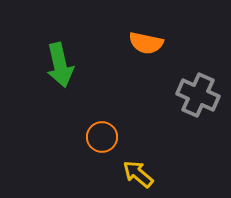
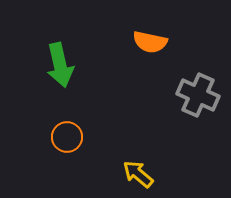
orange semicircle: moved 4 px right, 1 px up
orange circle: moved 35 px left
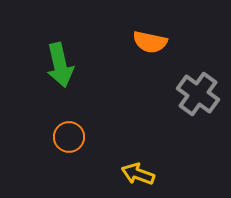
gray cross: moved 1 px up; rotated 12 degrees clockwise
orange circle: moved 2 px right
yellow arrow: rotated 20 degrees counterclockwise
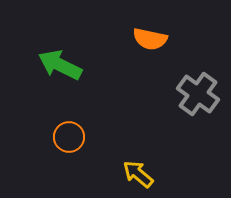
orange semicircle: moved 3 px up
green arrow: rotated 129 degrees clockwise
yellow arrow: rotated 20 degrees clockwise
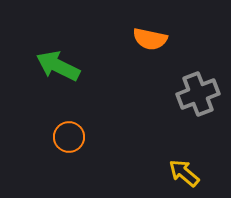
green arrow: moved 2 px left, 1 px down
gray cross: rotated 33 degrees clockwise
yellow arrow: moved 46 px right, 1 px up
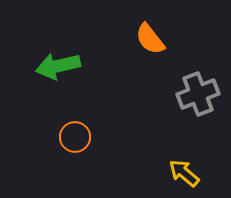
orange semicircle: rotated 40 degrees clockwise
green arrow: rotated 39 degrees counterclockwise
orange circle: moved 6 px right
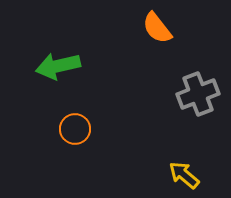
orange semicircle: moved 7 px right, 11 px up
orange circle: moved 8 px up
yellow arrow: moved 2 px down
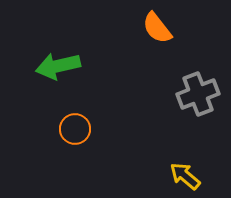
yellow arrow: moved 1 px right, 1 px down
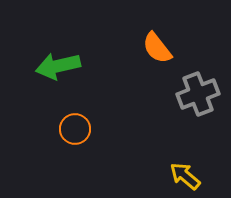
orange semicircle: moved 20 px down
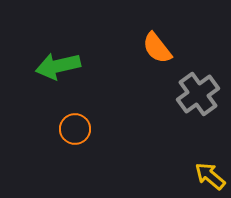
gray cross: rotated 15 degrees counterclockwise
yellow arrow: moved 25 px right
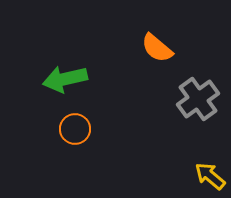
orange semicircle: rotated 12 degrees counterclockwise
green arrow: moved 7 px right, 13 px down
gray cross: moved 5 px down
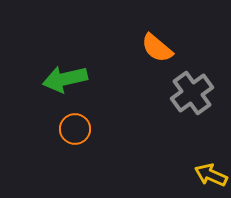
gray cross: moved 6 px left, 6 px up
yellow arrow: moved 1 px right, 1 px up; rotated 16 degrees counterclockwise
